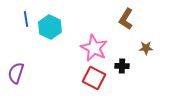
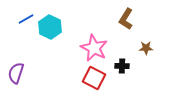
blue line: rotated 70 degrees clockwise
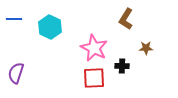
blue line: moved 12 px left; rotated 28 degrees clockwise
red square: rotated 30 degrees counterclockwise
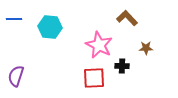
brown L-shape: moved 1 px right, 1 px up; rotated 105 degrees clockwise
cyan hexagon: rotated 20 degrees counterclockwise
pink star: moved 5 px right, 3 px up
purple semicircle: moved 3 px down
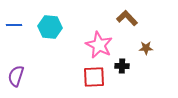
blue line: moved 6 px down
red square: moved 1 px up
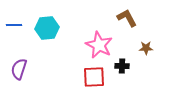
brown L-shape: rotated 15 degrees clockwise
cyan hexagon: moved 3 px left, 1 px down; rotated 10 degrees counterclockwise
purple semicircle: moved 3 px right, 7 px up
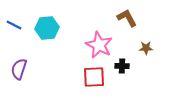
blue line: rotated 28 degrees clockwise
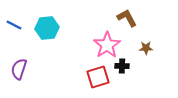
pink star: moved 8 px right; rotated 12 degrees clockwise
red square: moved 4 px right; rotated 15 degrees counterclockwise
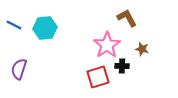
cyan hexagon: moved 2 px left
brown star: moved 4 px left, 1 px down; rotated 16 degrees clockwise
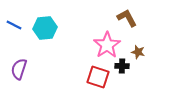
brown star: moved 4 px left, 3 px down
red square: rotated 35 degrees clockwise
